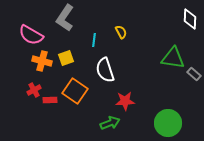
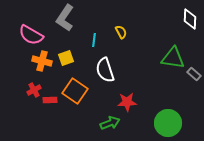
red star: moved 2 px right, 1 px down
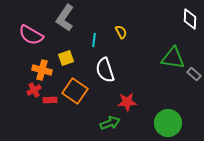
orange cross: moved 9 px down
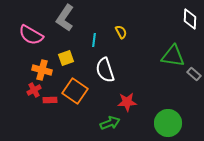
green triangle: moved 2 px up
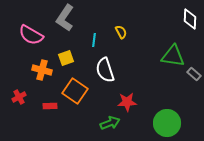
red cross: moved 15 px left, 7 px down
red rectangle: moved 6 px down
green circle: moved 1 px left
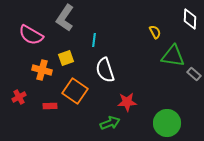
yellow semicircle: moved 34 px right
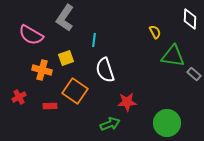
green arrow: moved 1 px down
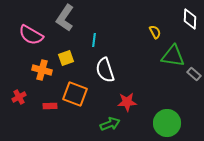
orange square: moved 3 px down; rotated 15 degrees counterclockwise
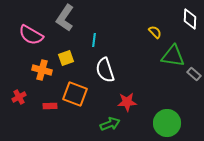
yellow semicircle: rotated 16 degrees counterclockwise
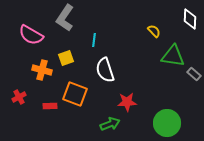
yellow semicircle: moved 1 px left, 1 px up
